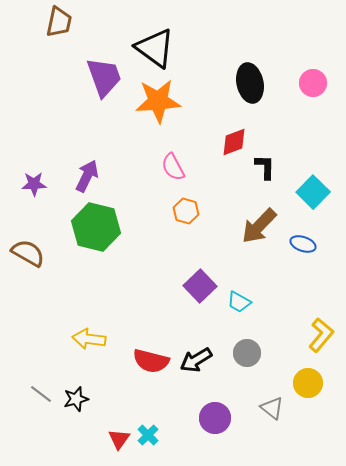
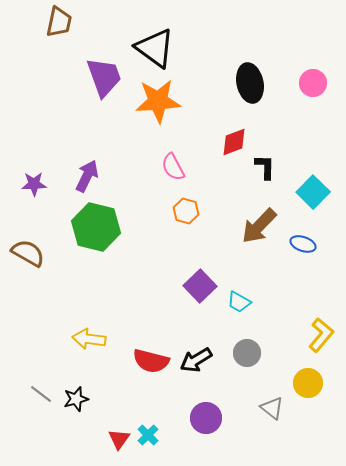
purple circle: moved 9 px left
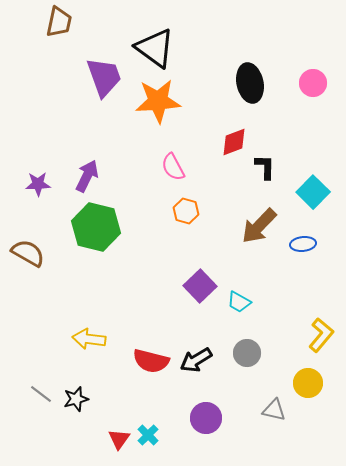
purple star: moved 4 px right
blue ellipse: rotated 25 degrees counterclockwise
gray triangle: moved 2 px right, 2 px down; rotated 25 degrees counterclockwise
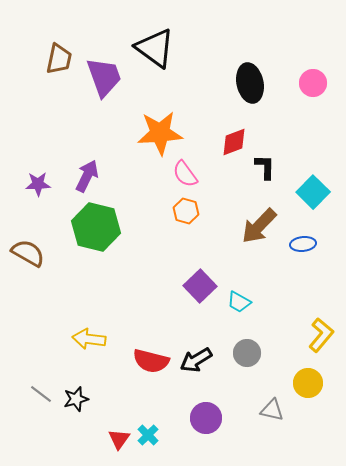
brown trapezoid: moved 37 px down
orange star: moved 2 px right, 32 px down
pink semicircle: moved 12 px right, 7 px down; rotated 8 degrees counterclockwise
gray triangle: moved 2 px left
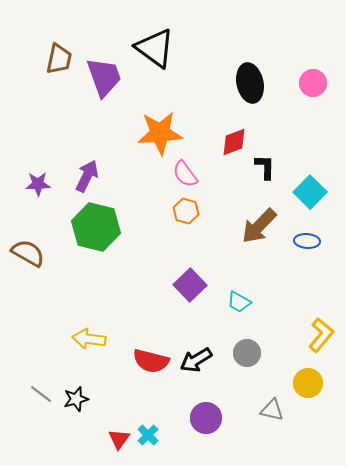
cyan square: moved 3 px left
blue ellipse: moved 4 px right, 3 px up; rotated 10 degrees clockwise
purple square: moved 10 px left, 1 px up
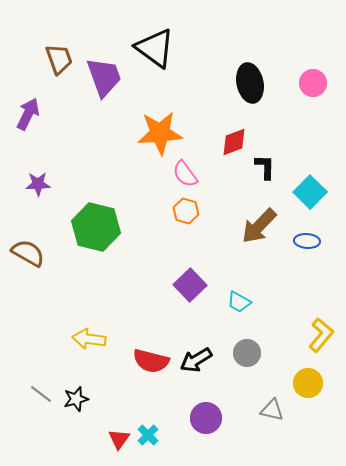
brown trapezoid: rotated 32 degrees counterclockwise
purple arrow: moved 59 px left, 62 px up
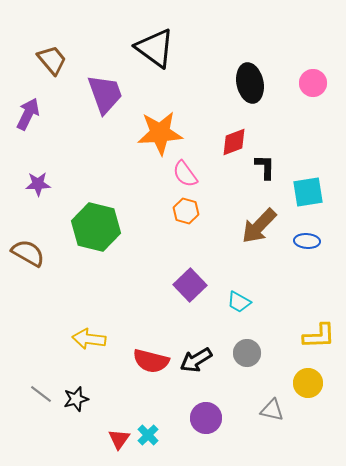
brown trapezoid: moved 7 px left, 1 px down; rotated 20 degrees counterclockwise
purple trapezoid: moved 1 px right, 17 px down
cyan square: moved 2 px left; rotated 36 degrees clockwise
yellow L-shape: moved 2 px left, 1 px down; rotated 48 degrees clockwise
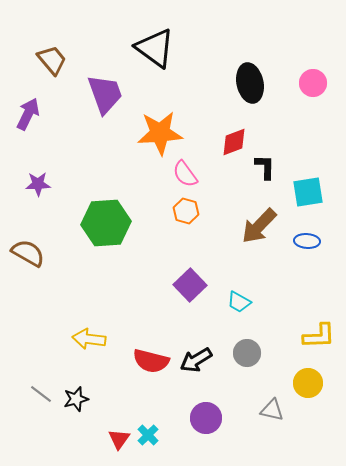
green hexagon: moved 10 px right, 4 px up; rotated 18 degrees counterclockwise
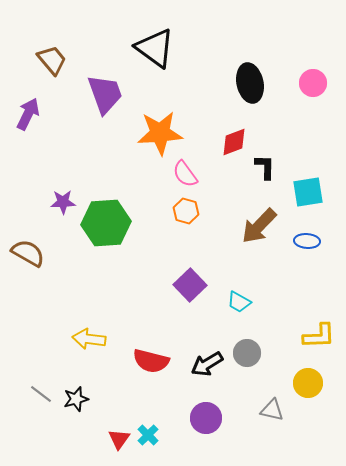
purple star: moved 25 px right, 18 px down
black arrow: moved 11 px right, 4 px down
